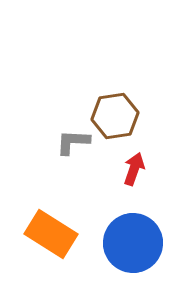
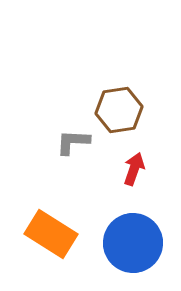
brown hexagon: moved 4 px right, 6 px up
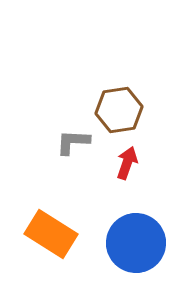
red arrow: moved 7 px left, 6 px up
blue circle: moved 3 px right
